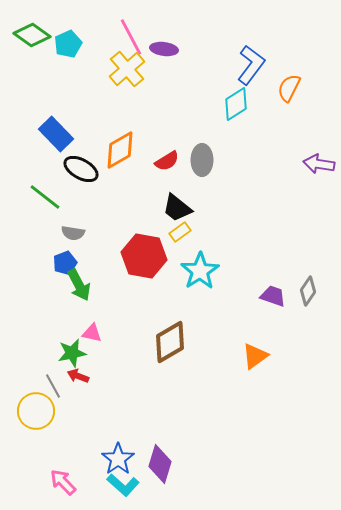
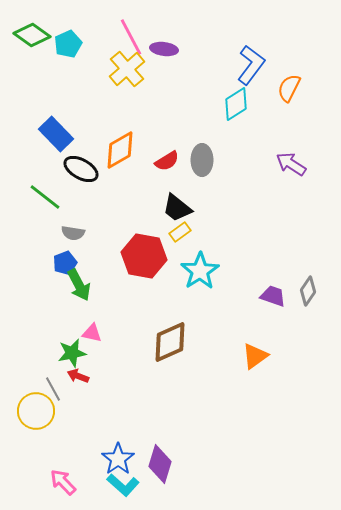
purple arrow: moved 28 px left; rotated 24 degrees clockwise
brown diamond: rotated 6 degrees clockwise
gray line: moved 3 px down
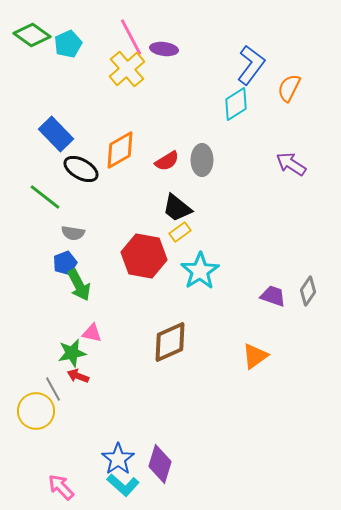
pink arrow: moved 2 px left, 5 px down
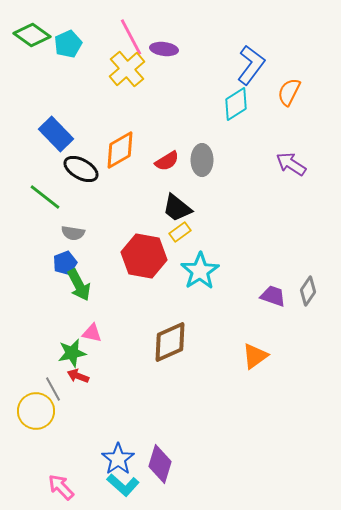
orange semicircle: moved 4 px down
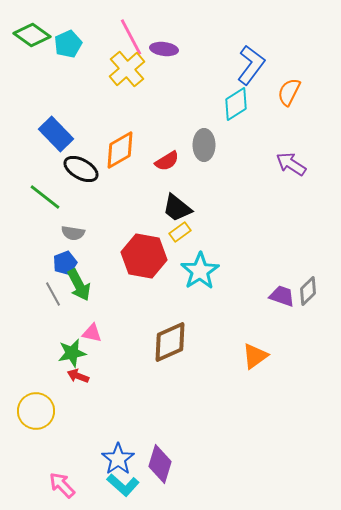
gray ellipse: moved 2 px right, 15 px up
gray diamond: rotated 12 degrees clockwise
purple trapezoid: moved 9 px right
gray line: moved 95 px up
pink arrow: moved 1 px right, 2 px up
